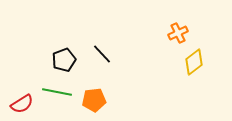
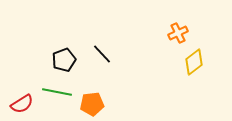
orange pentagon: moved 2 px left, 4 px down
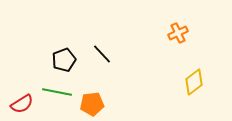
yellow diamond: moved 20 px down
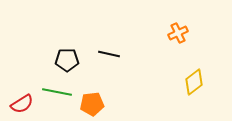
black line: moved 7 px right; rotated 35 degrees counterclockwise
black pentagon: moved 3 px right; rotated 20 degrees clockwise
